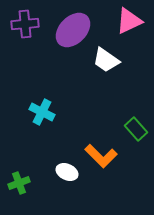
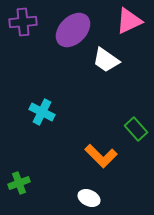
purple cross: moved 2 px left, 2 px up
white ellipse: moved 22 px right, 26 px down
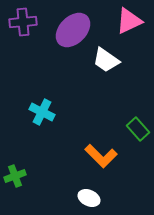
green rectangle: moved 2 px right
green cross: moved 4 px left, 7 px up
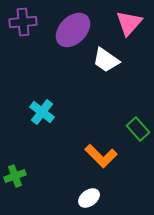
pink triangle: moved 2 px down; rotated 24 degrees counterclockwise
cyan cross: rotated 10 degrees clockwise
white ellipse: rotated 60 degrees counterclockwise
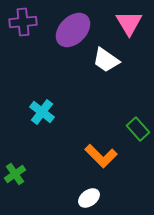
pink triangle: rotated 12 degrees counterclockwise
green cross: moved 2 px up; rotated 15 degrees counterclockwise
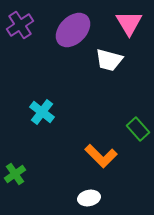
purple cross: moved 3 px left, 3 px down; rotated 28 degrees counterclockwise
white trapezoid: moved 3 px right; rotated 20 degrees counterclockwise
white ellipse: rotated 25 degrees clockwise
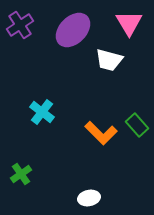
green rectangle: moved 1 px left, 4 px up
orange L-shape: moved 23 px up
green cross: moved 6 px right
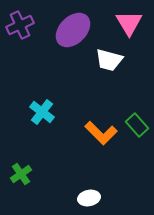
purple cross: rotated 8 degrees clockwise
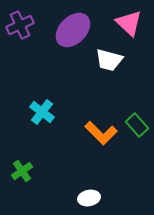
pink triangle: rotated 16 degrees counterclockwise
green cross: moved 1 px right, 3 px up
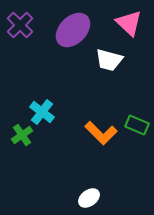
purple cross: rotated 20 degrees counterclockwise
green rectangle: rotated 25 degrees counterclockwise
green cross: moved 36 px up
white ellipse: rotated 25 degrees counterclockwise
